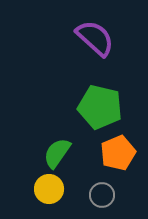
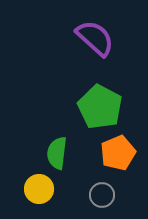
green pentagon: rotated 15 degrees clockwise
green semicircle: rotated 28 degrees counterclockwise
yellow circle: moved 10 px left
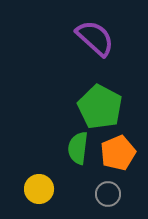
green semicircle: moved 21 px right, 5 px up
gray circle: moved 6 px right, 1 px up
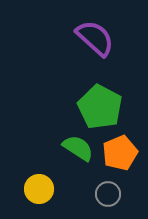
green semicircle: rotated 116 degrees clockwise
orange pentagon: moved 2 px right
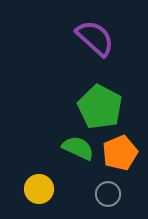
green semicircle: rotated 8 degrees counterclockwise
